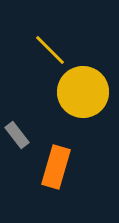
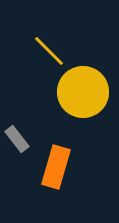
yellow line: moved 1 px left, 1 px down
gray rectangle: moved 4 px down
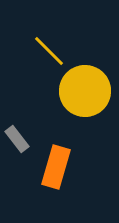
yellow circle: moved 2 px right, 1 px up
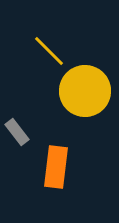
gray rectangle: moved 7 px up
orange rectangle: rotated 9 degrees counterclockwise
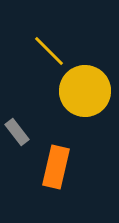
orange rectangle: rotated 6 degrees clockwise
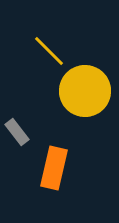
orange rectangle: moved 2 px left, 1 px down
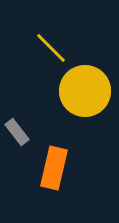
yellow line: moved 2 px right, 3 px up
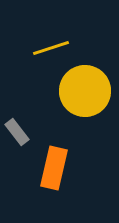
yellow line: rotated 63 degrees counterclockwise
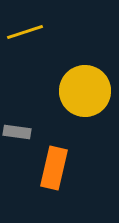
yellow line: moved 26 px left, 16 px up
gray rectangle: rotated 44 degrees counterclockwise
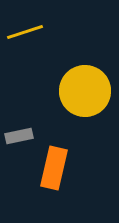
gray rectangle: moved 2 px right, 4 px down; rotated 20 degrees counterclockwise
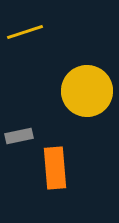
yellow circle: moved 2 px right
orange rectangle: moved 1 px right; rotated 18 degrees counterclockwise
